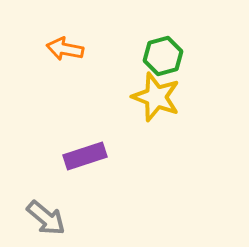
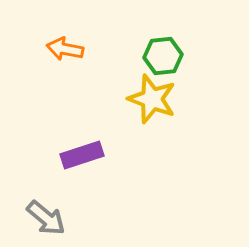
green hexagon: rotated 9 degrees clockwise
yellow star: moved 4 px left, 2 px down
purple rectangle: moved 3 px left, 1 px up
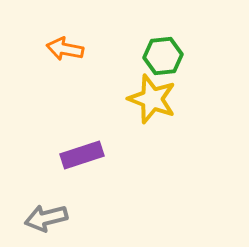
gray arrow: rotated 126 degrees clockwise
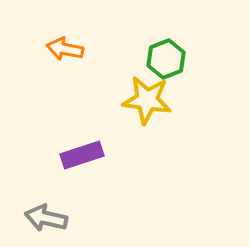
green hexagon: moved 3 px right, 3 px down; rotated 15 degrees counterclockwise
yellow star: moved 5 px left, 1 px down; rotated 12 degrees counterclockwise
gray arrow: rotated 27 degrees clockwise
